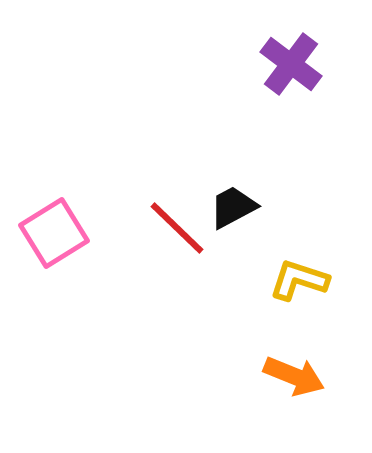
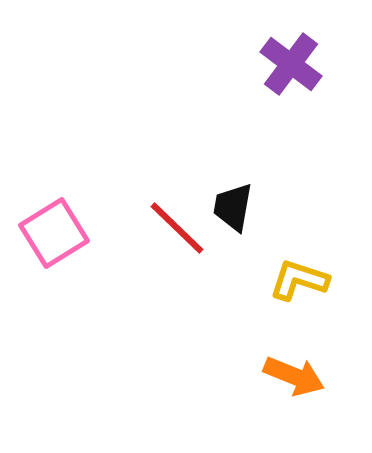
black trapezoid: rotated 52 degrees counterclockwise
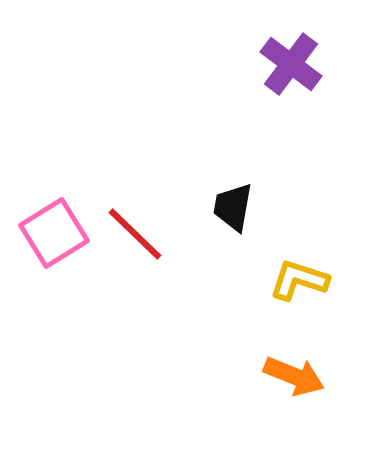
red line: moved 42 px left, 6 px down
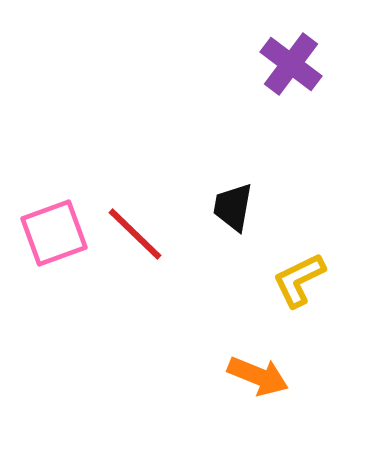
pink square: rotated 12 degrees clockwise
yellow L-shape: rotated 44 degrees counterclockwise
orange arrow: moved 36 px left
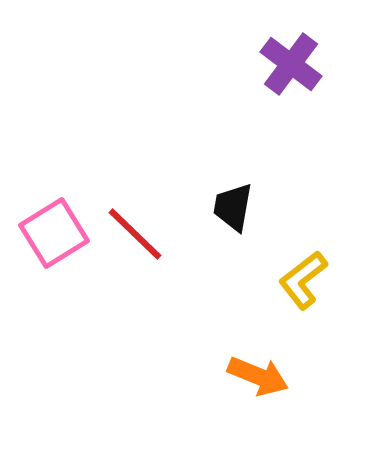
pink square: rotated 12 degrees counterclockwise
yellow L-shape: moved 4 px right; rotated 12 degrees counterclockwise
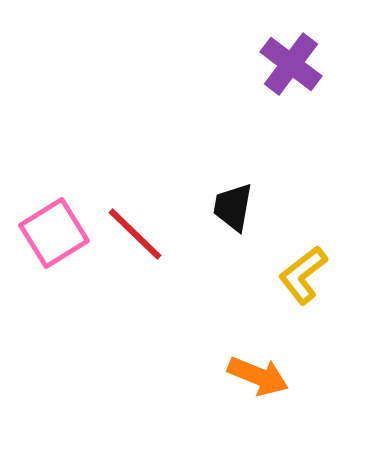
yellow L-shape: moved 5 px up
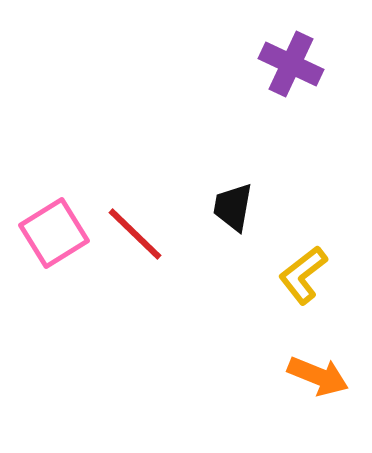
purple cross: rotated 12 degrees counterclockwise
orange arrow: moved 60 px right
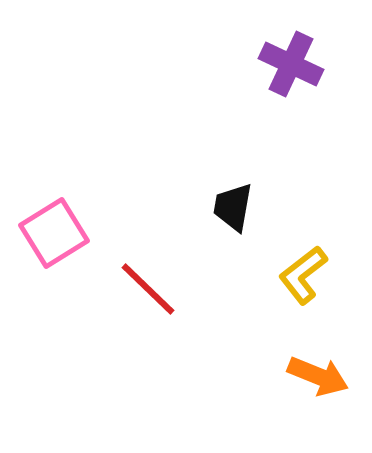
red line: moved 13 px right, 55 px down
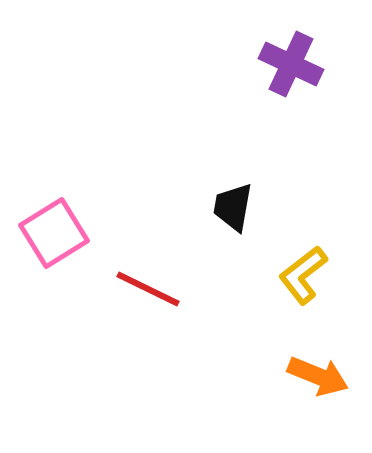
red line: rotated 18 degrees counterclockwise
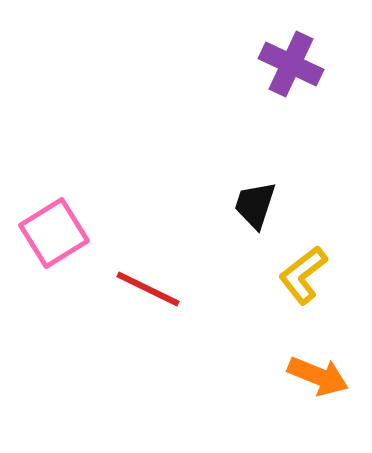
black trapezoid: moved 22 px right, 2 px up; rotated 8 degrees clockwise
